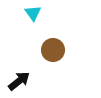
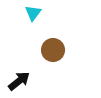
cyan triangle: rotated 12 degrees clockwise
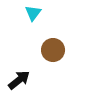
black arrow: moved 1 px up
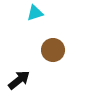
cyan triangle: moved 2 px right; rotated 36 degrees clockwise
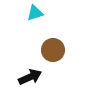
black arrow: moved 11 px right, 3 px up; rotated 15 degrees clockwise
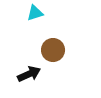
black arrow: moved 1 px left, 3 px up
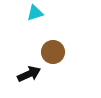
brown circle: moved 2 px down
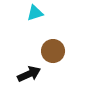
brown circle: moved 1 px up
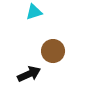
cyan triangle: moved 1 px left, 1 px up
